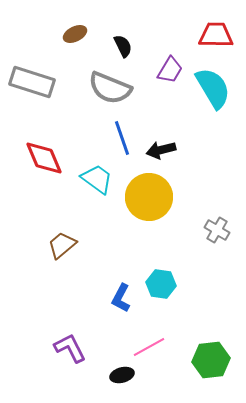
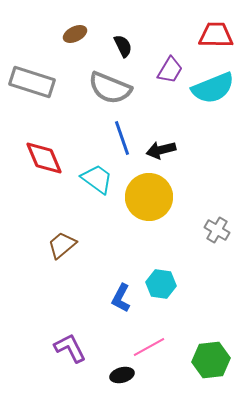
cyan semicircle: rotated 99 degrees clockwise
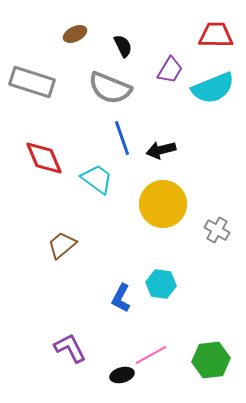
yellow circle: moved 14 px right, 7 px down
pink line: moved 2 px right, 8 px down
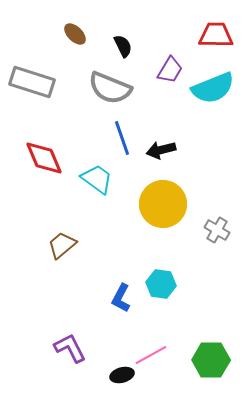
brown ellipse: rotated 70 degrees clockwise
green hexagon: rotated 6 degrees clockwise
